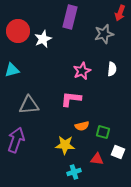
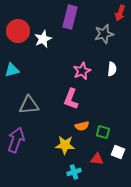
pink L-shape: rotated 75 degrees counterclockwise
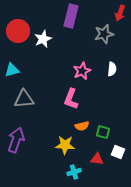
purple rectangle: moved 1 px right, 1 px up
gray triangle: moved 5 px left, 6 px up
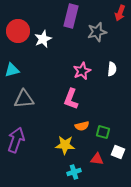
gray star: moved 7 px left, 2 px up
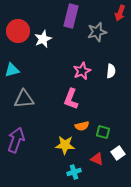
white semicircle: moved 1 px left, 2 px down
white square: moved 1 px down; rotated 32 degrees clockwise
red triangle: rotated 16 degrees clockwise
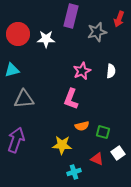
red arrow: moved 1 px left, 6 px down
red circle: moved 3 px down
white star: moved 3 px right; rotated 24 degrees clockwise
yellow star: moved 3 px left
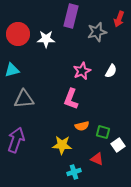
white semicircle: rotated 24 degrees clockwise
white square: moved 8 px up
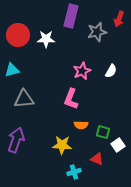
red circle: moved 1 px down
orange semicircle: moved 1 px left, 1 px up; rotated 16 degrees clockwise
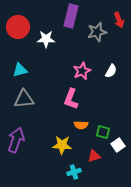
red arrow: moved 1 px down; rotated 42 degrees counterclockwise
red circle: moved 8 px up
cyan triangle: moved 8 px right
red triangle: moved 3 px left, 3 px up; rotated 40 degrees counterclockwise
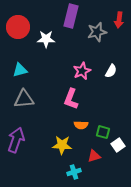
red arrow: rotated 28 degrees clockwise
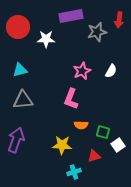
purple rectangle: rotated 65 degrees clockwise
gray triangle: moved 1 px left, 1 px down
